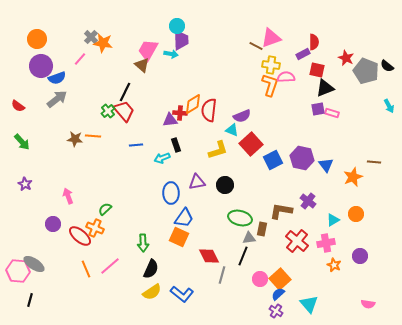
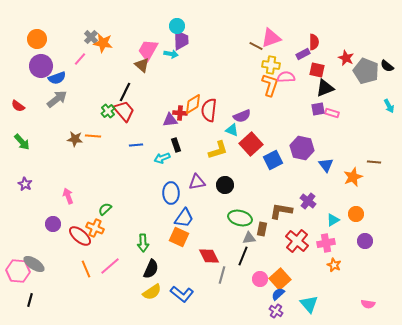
purple hexagon at (302, 158): moved 10 px up
purple circle at (360, 256): moved 5 px right, 15 px up
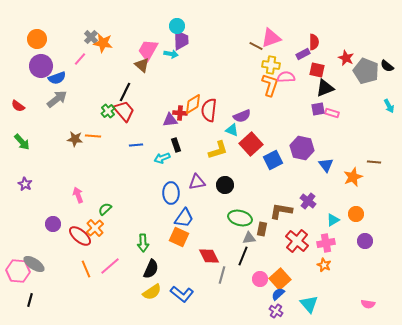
pink arrow at (68, 196): moved 10 px right, 1 px up
orange cross at (95, 228): rotated 24 degrees clockwise
orange star at (334, 265): moved 10 px left
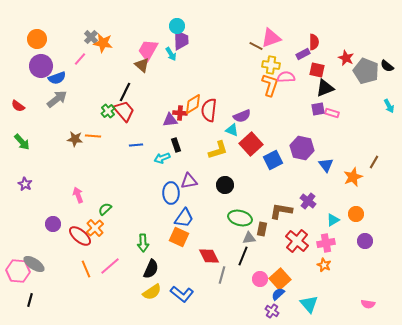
cyan arrow at (171, 54): rotated 48 degrees clockwise
brown line at (374, 162): rotated 64 degrees counterclockwise
purple triangle at (197, 182): moved 8 px left, 1 px up
purple cross at (276, 311): moved 4 px left
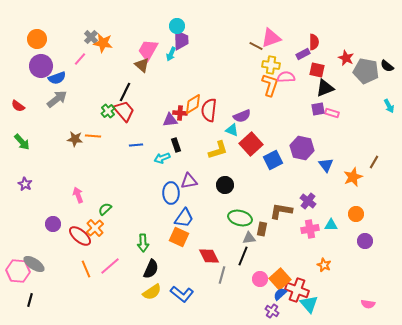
cyan arrow at (171, 54): rotated 56 degrees clockwise
gray pentagon at (366, 71): rotated 10 degrees counterclockwise
cyan triangle at (333, 220): moved 2 px left, 5 px down; rotated 32 degrees clockwise
red cross at (297, 241): moved 49 px down; rotated 20 degrees counterclockwise
pink cross at (326, 243): moved 16 px left, 14 px up
blue semicircle at (278, 294): moved 2 px right
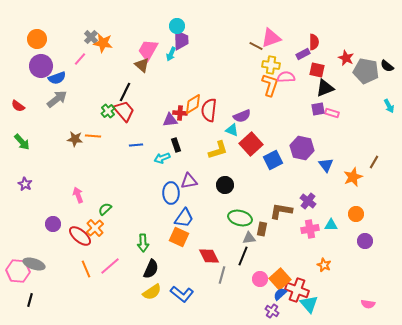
gray ellipse at (34, 264): rotated 15 degrees counterclockwise
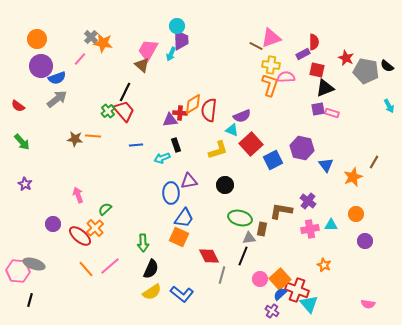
orange line at (86, 269): rotated 18 degrees counterclockwise
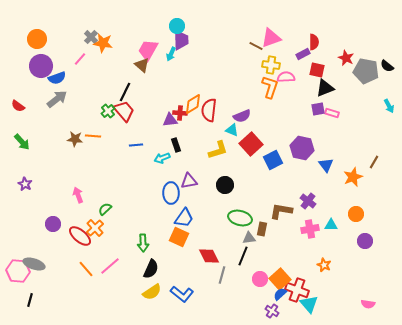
orange L-shape at (270, 85): moved 2 px down
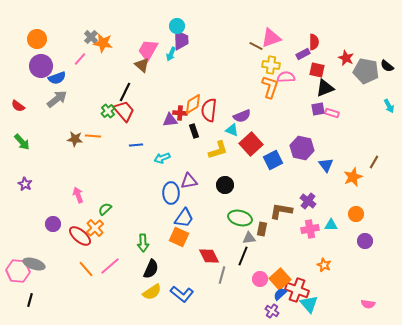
black rectangle at (176, 145): moved 18 px right, 14 px up
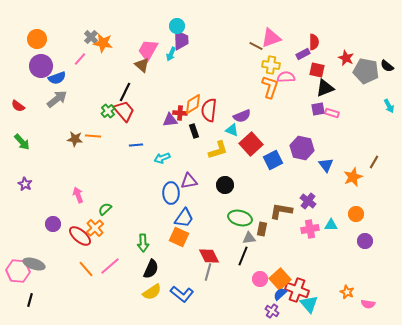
orange star at (324, 265): moved 23 px right, 27 px down
gray line at (222, 275): moved 14 px left, 3 px up
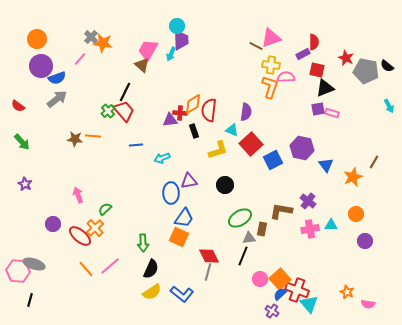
purple semicircle at (242, 116): moved 4 px right, 4 px up; rotated 60 degrees counterclockwise
green ellipse at (240, 218): rotated 45 degrees counterclockwise
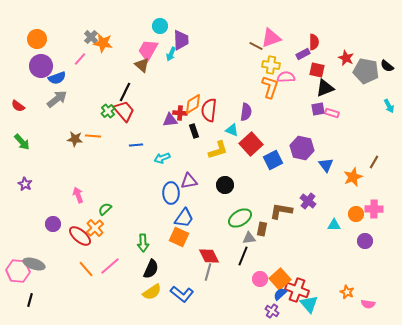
cyan circle at (177, 26): moved 17 px left
cyan triangle at (331, 225): moved 3 px right
pink cross at (310, 229): moved 64 px right, 20 px up; rotated 12 degrees clockwise
